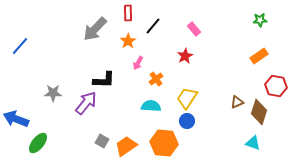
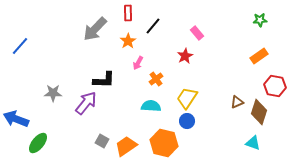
pink rectangle: moved 3 px right, 4 px down
red hexagon: moved 1 px left
orange hexagon: rotated 8 degrees clockwise
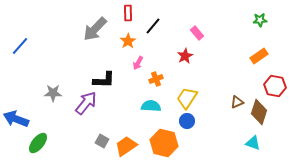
orange cross: rotated 16 degrees clockwise
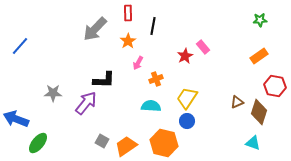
black line: rotated 30 degrees counterclockwise
pink rectangle: moved 6 px right, 14 px down
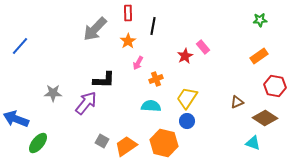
brown diamond: moved 6 px right, 6 px down; rotated 75 degrees counterclockwise
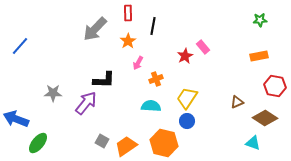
orange rectangle: rotated 24 degrees clockwise
